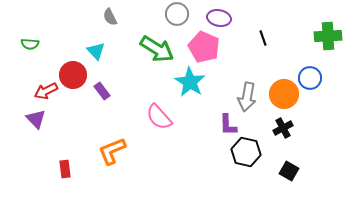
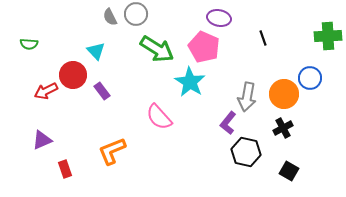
gray circle: moved 41 px left
green semicircle: moved 1 px left
purple triangle: moved 6 px right, 21 px down; rotated 50 degrees clockwise
purple L-shape: moved 2 px up; rotated 40 degrees clockwise
red rectangle: rotated 12 degrees counterclockwise
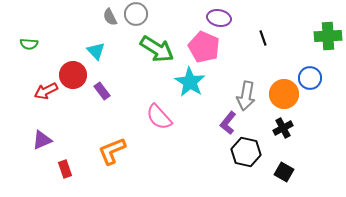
gray arrow: moved 1 px left, 1 px up
black square: moved 5 px left, 1 px down
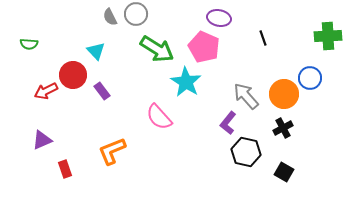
cyan star: moved 4 px left
gray arrow: rotated 128 degrees clockwise
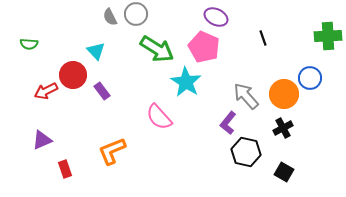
purple ellipse: moved 3 px left, 1 px up; rotated 15 degrees clockwise
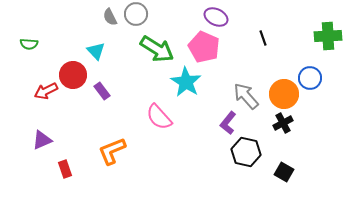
black cross: moved 5 px up
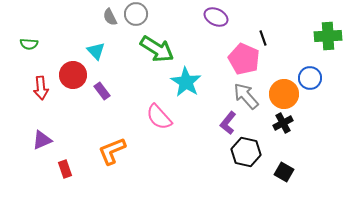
pink pentagon: moved 40 px right, 12 px down
red arrow: moved 5 px left, 3 px up; rotated 70 degrees counterclockwise
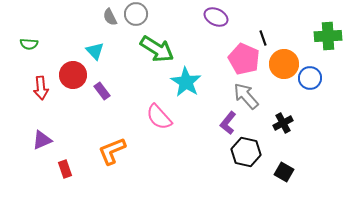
cyan triangle: moved 1 px left
orange circle: moved 30 px up
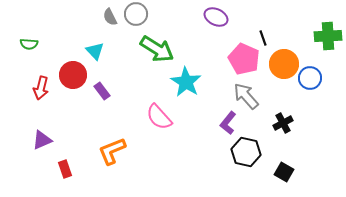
red arrow: rotated 20 degrees clockwise
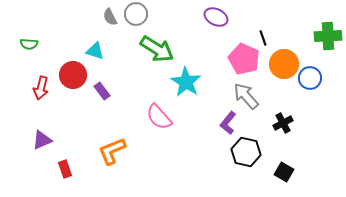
cyan triangle: rotated 30 degrees counterclockwise
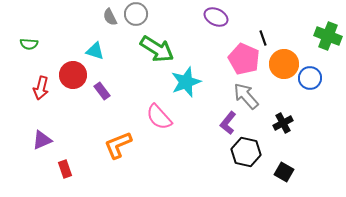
green cross: rotated 24 degrees clockwise
cyan star: rotated 20 degrees clockwise
orange L-shape: moved 6 px right, 6 px up
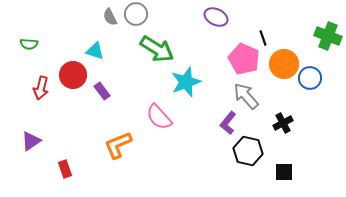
purple triangle: moved 11 px left, 1 px down; rotated 10 degrees counterclockwise
black hexagon: moved 2 px right, 1 px up
black square: rotated 30 degrees counterclockwise
